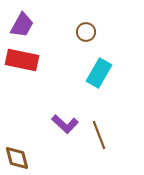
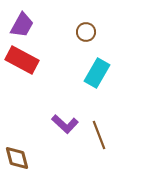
red rectangle: rotated 16 degrees clockwise
cyan rectangle: moved 2 px left
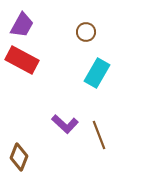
brown diamond: moved 2 px right, 1 px up; rotated 36 degrees clockwise
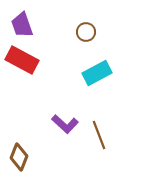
purple trapezoid: rotated 132 degrees clockwise
cyan rectangle: rotated 32 degrees clockwise
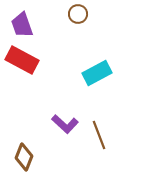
brown circle: moved 8 px left, 18 px up
brown diamond: moved 5 px right
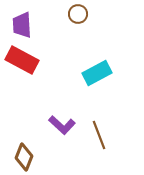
purple trapezoid: rotated 16 degrees clockwise
purple L-shape: moved 3 px left, 1 px down
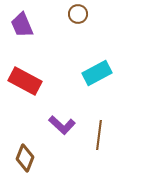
purple trapezoid: rotated 20 degrees counterclockwise
red rectangle: moved 3 px right, 21 px down
brown line: rotated 28 degrees clockwise
brown diamond: moved 1 px right, 1 px down
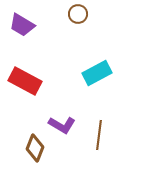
purple trapezoid: rotated 36 degrees counterclockwise
purple L-shape: rotated 12 degrees counterclockwise
brown diamond: moved 10 px right, 10 px up
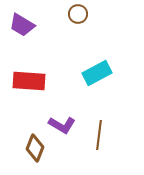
red rectangle: moved 4 px right; rotated 24 degrees counterclockwise
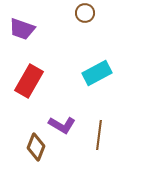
brown circle: moved 7 px right, 1 px up
purple trapezoid: moved 4 px down; rotated 12 degrees counterclockwise
red rectangle: rotated 64 degrees counterclockwise
brown diamond: moved 1 px right, 1 px up
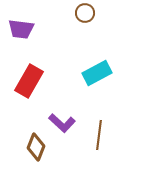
purple trapezoid: moved 1 px left; rotated 12 degrees counterclockwise
purple L-shape: moved 2 px up; rotated 12 degrees clockwise
